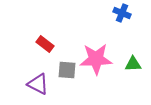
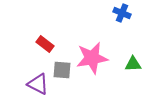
pink star: moved 4 px left, 1 px up; rotated 8 degrees counterclockwise
gray square: moved 5 px left
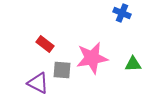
purple triangle: moved 1 px up
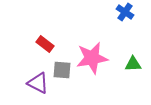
blue cross: moved 3 px right, 1 px up; rotated 12 degrees clockwise
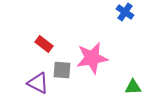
red rectangle: moved 1 px left
green triangle: moved 23 px down
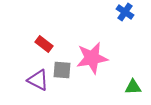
purple triangle: moved 3 px up
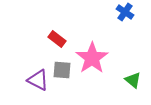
red rectangle: moved 13 px right, 5 px up
pink star: rotated 24 degrees counterclockwise
green triangle: moved 7 px up; rotated 42 degrees clockwise
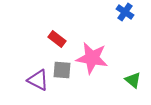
pink star: rotated 28 degrees counterclockwise
